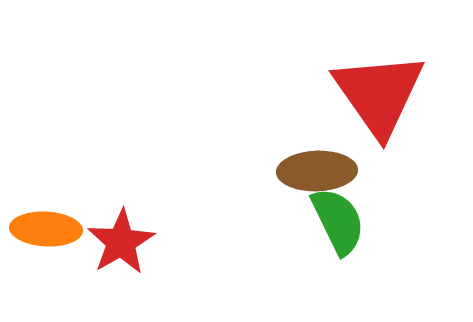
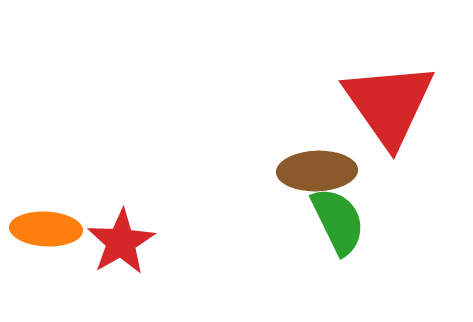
red triangle: moved 10 px right, 10 px down
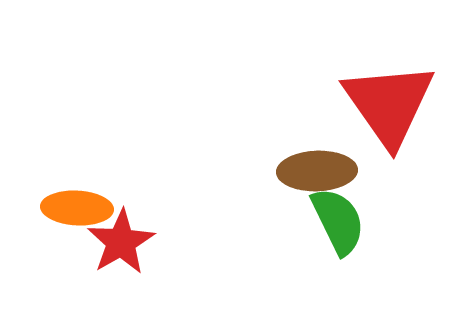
orange ellipse: moved 31 px right, 21 px up
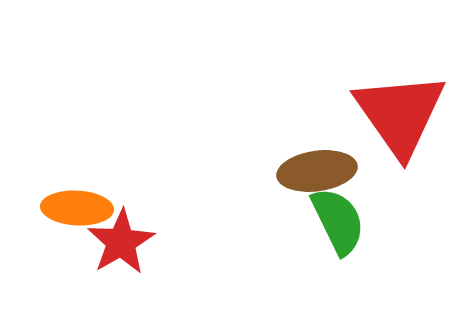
red triangle: moved 11 px right, 10 px down
brown ellipse: rotated 6 degrees counterclockwise
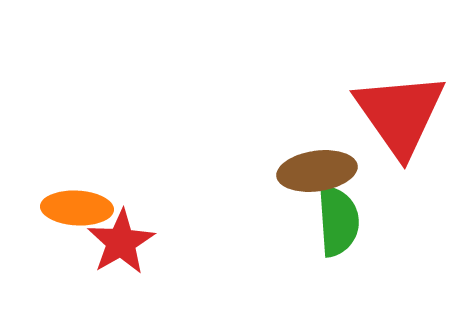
green semicircle: rotated 22 degrees clockwise
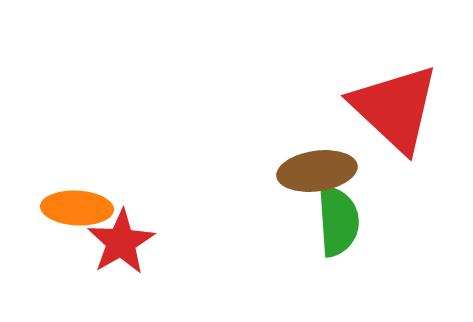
red triangle: moved 5 px left, 6 px up; rotated 12 degrees counterclockwise
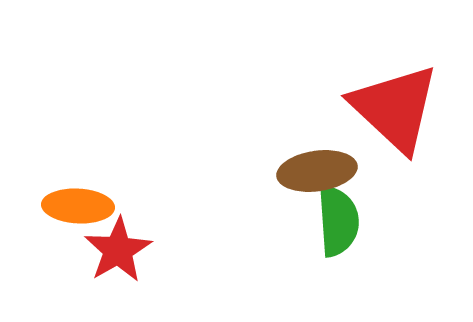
orange ellipse: moved 1 px right, 2 px up
red star: moved 3 px left, 8 px down
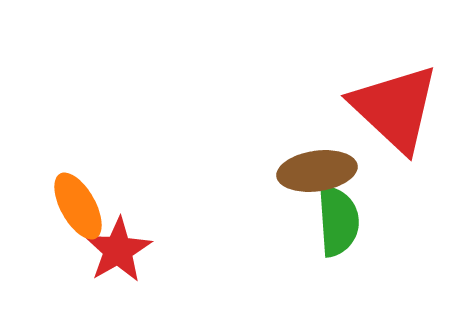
orange ellipse: rotated 58 degrees clockwise
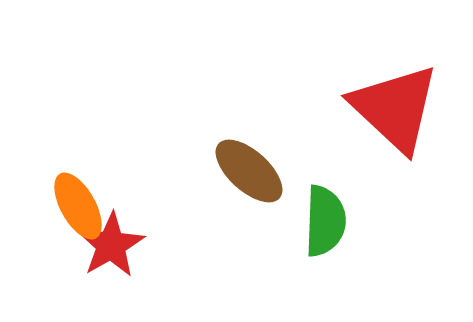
brown ellipse: moved 68 px left; rotated 50 degrees clockwise
green semicircle: moved 13 px left; rotated 6 degrees clockwise
red star: moved 7 px left, 5 px up
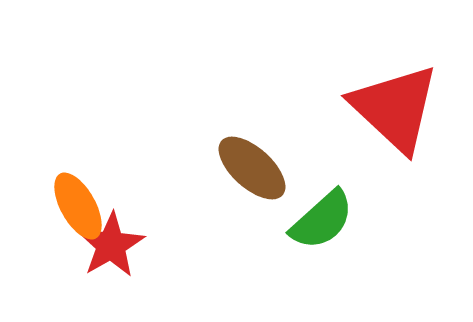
brown ellipse: moved 3 px right, 3 px up
green semicircle: moved 3 px left, 1 px up; rotated 46 degrees clockwise
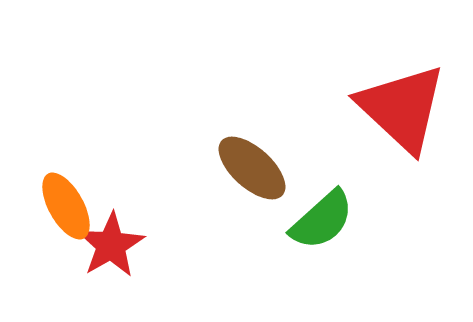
red triangle: moved 7 px right
orange ellipse: moved 12 px left
